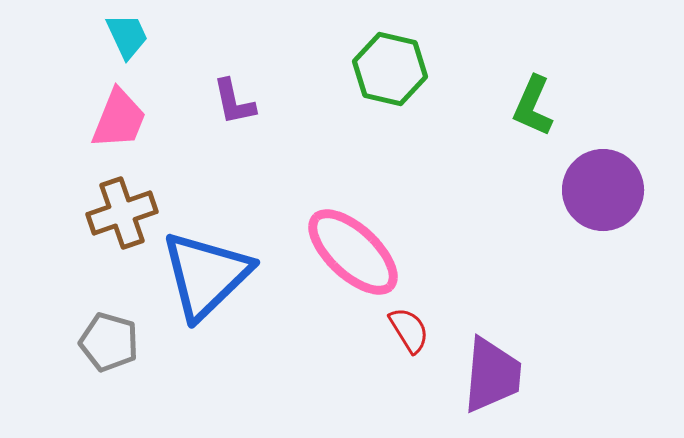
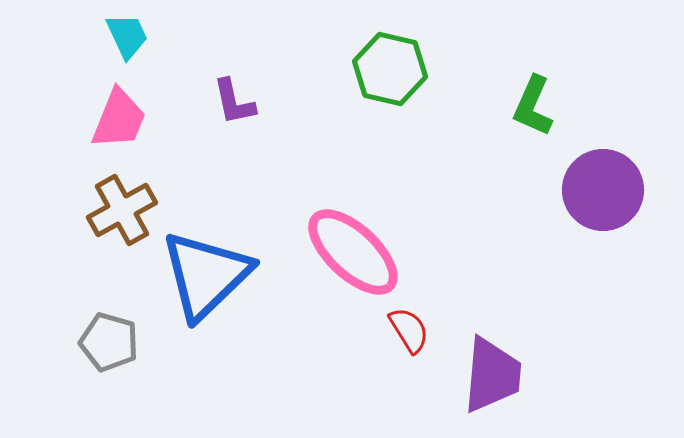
brown cross: moved 3 px up; rotated 10 degrees counterclockwise
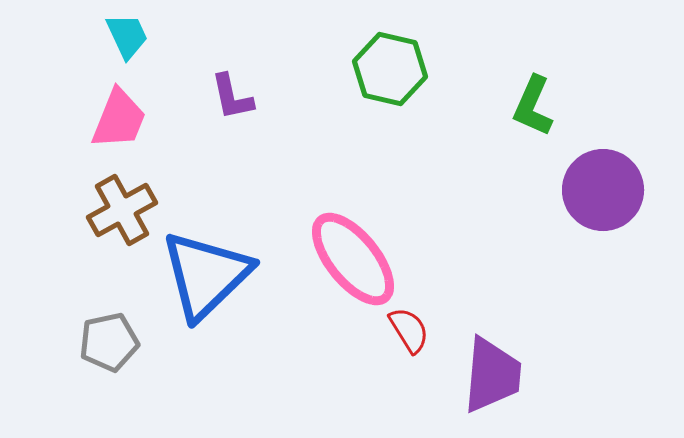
purple L-shape: moved 2 px left, 5 px up
pink ellipse: moved 7 px down; rotated 8 degrees clockwise
gray pentagon: rotated 28 degrees counterclockwise
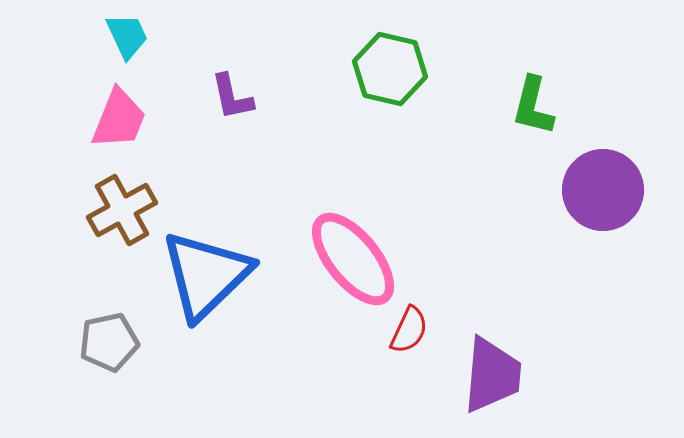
green L-shape: rotated 10 degrees counterclockwise
red semicircle: rotated 57 degrees clockwise
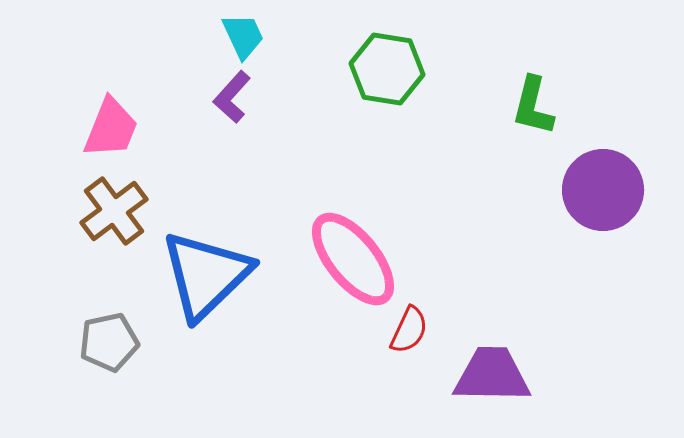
cyan trapezoid: moved 116 px right
green hexagon: moved 3 px left; rotated 4 degrees counterclockwise
purple L-shape: rotated 54 degrees clockwise
pink trapezoid: moved 8 px left, 9 px down
brown cross: moved 8 px left, 1 px down; rotated 8 degrees counterclockwise
purple trapezoid: rotated 94 degrees counterclockwise
